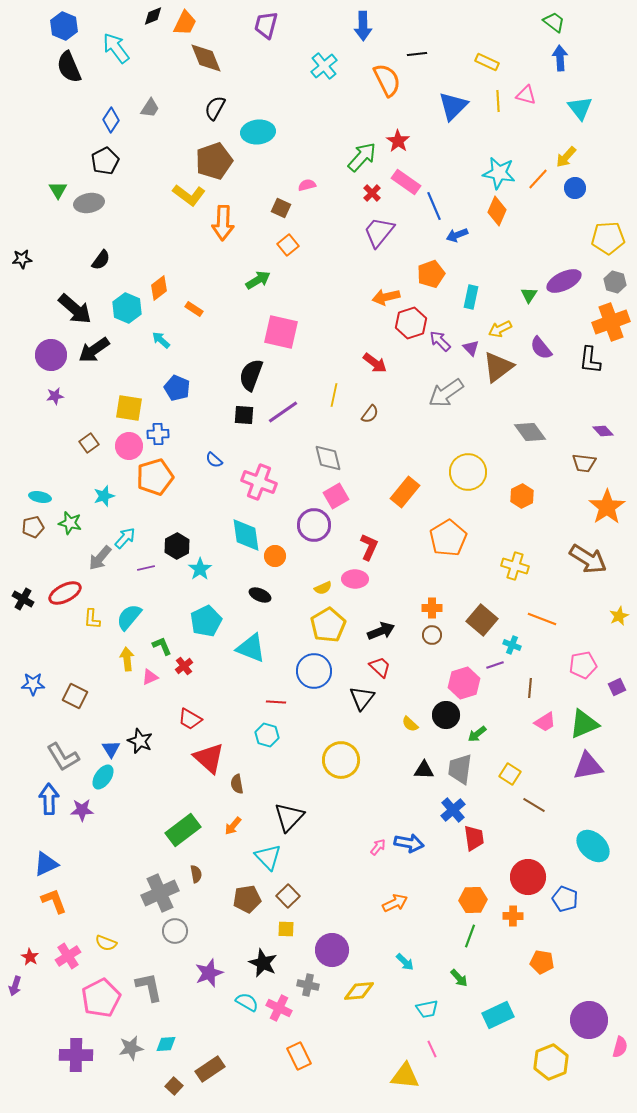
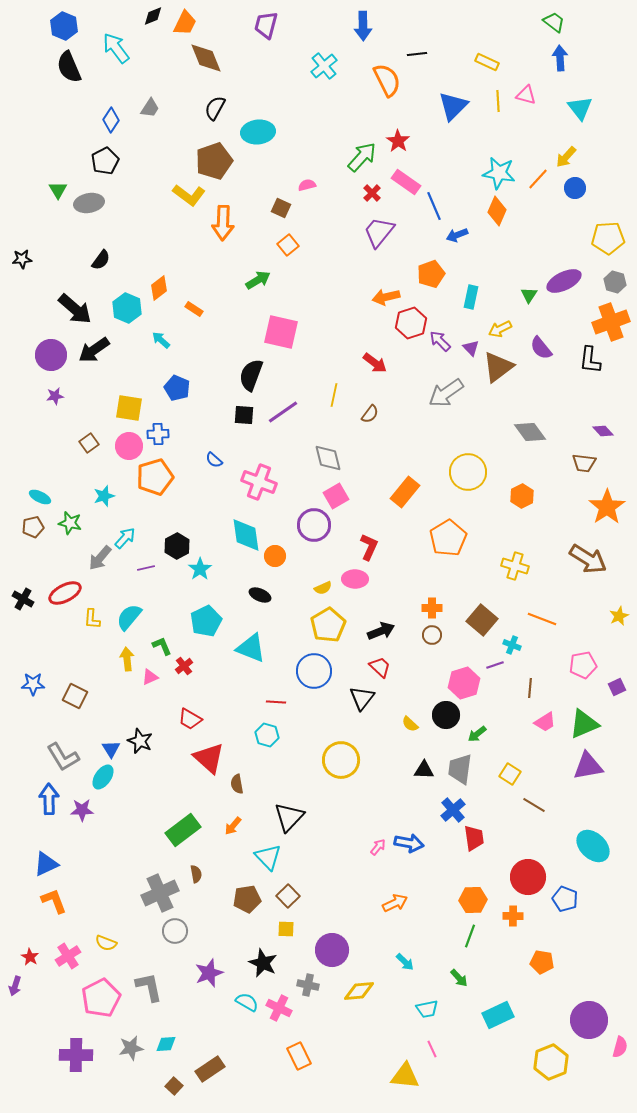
cyan ellipse at (40, 497): rotated 15 degrees clockwise
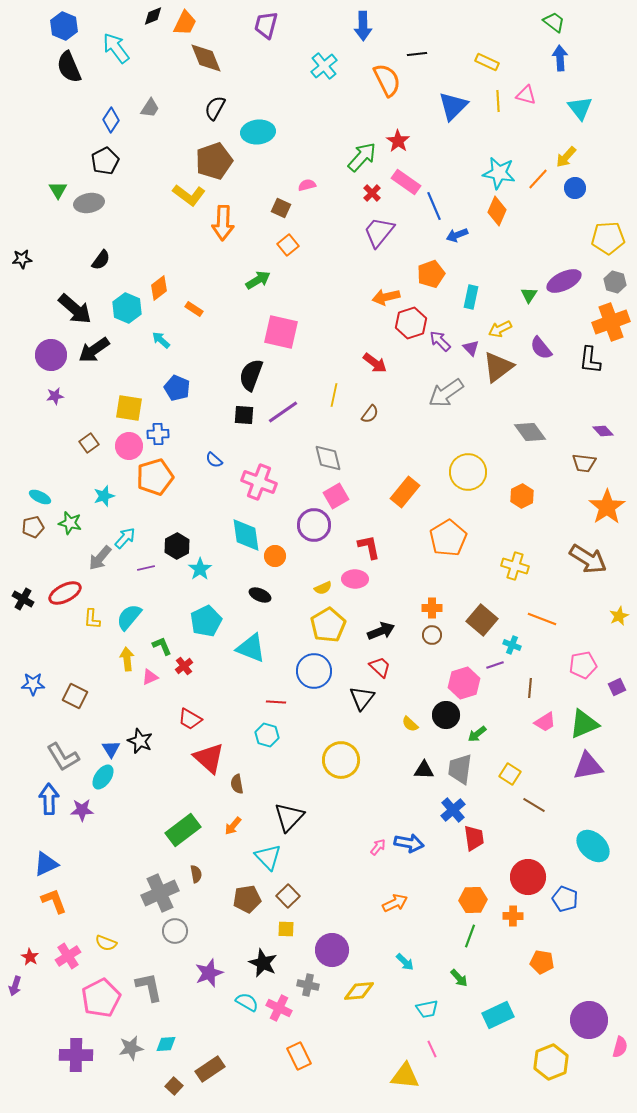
red L-shape at (369, 547): rotated 36 degrees counterclockwise
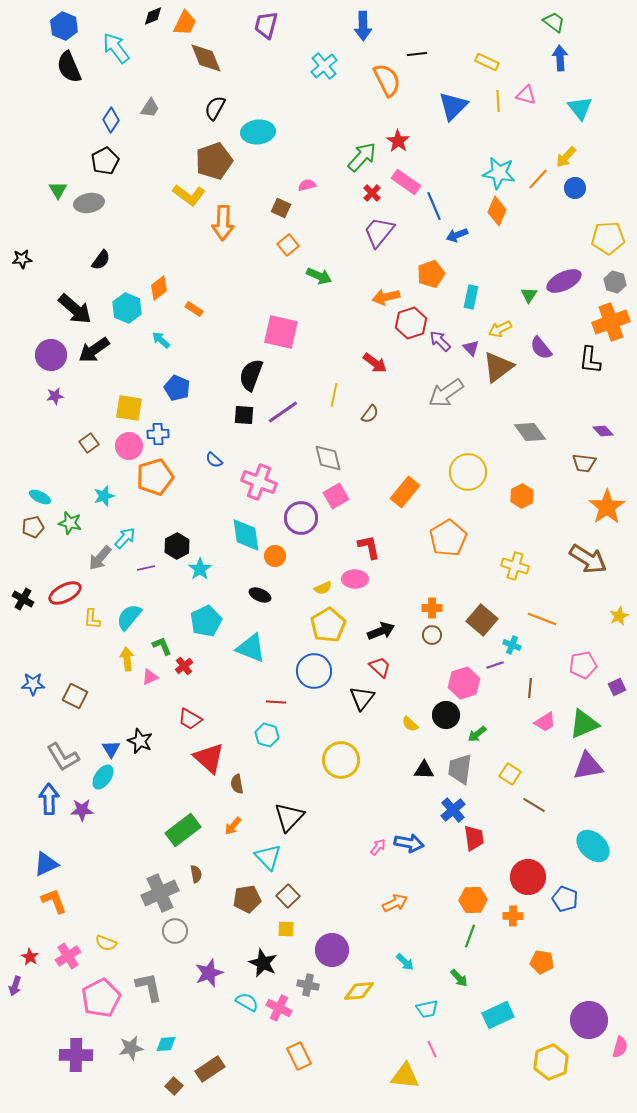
green arrow at (258, 280): moved 61 px right, 4 px up; rotated 55 degrees clockwise
purple circle at (314, 525): moved 13 px left, 7 px up
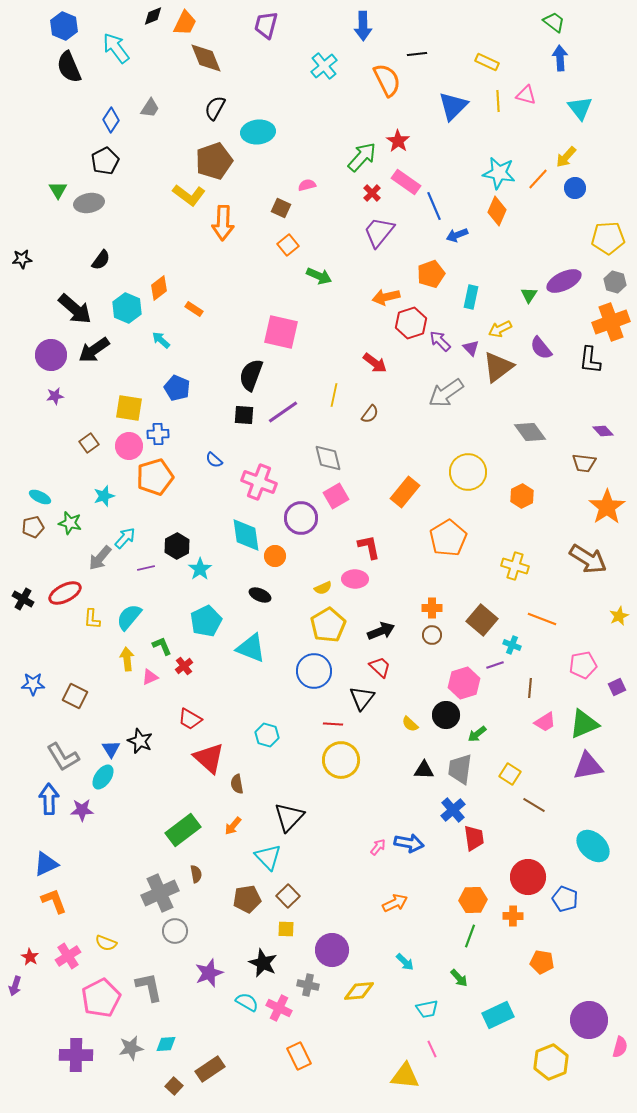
red line at (276, 702): moved 57 px right, 22 px down
